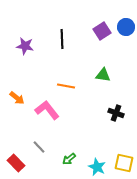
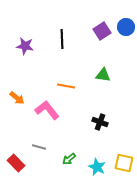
black cross: moved 16 px left, 9 px down
gray line: rotated 32 degrees counterclockwise
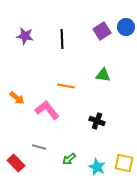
purple star: moved 10 px up
black cross: moved 3 px left, 1 px up
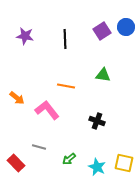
black line: moved 3 px right
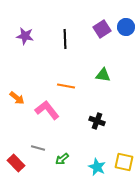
purple square: moved 2 px up
gray line: moved 1 px left, 1 px down
green arrow: moved 7 px left
yellow square: moved 1 px up
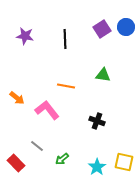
gray line: moved 1 px left, 2 px up; rotated 24 degrees clockwise
cyan star: rotated 12 degrees clockwise
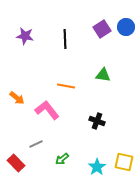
gray line: moved 1 px left, 2 px up; rotated 64 degrees counterclockwise
